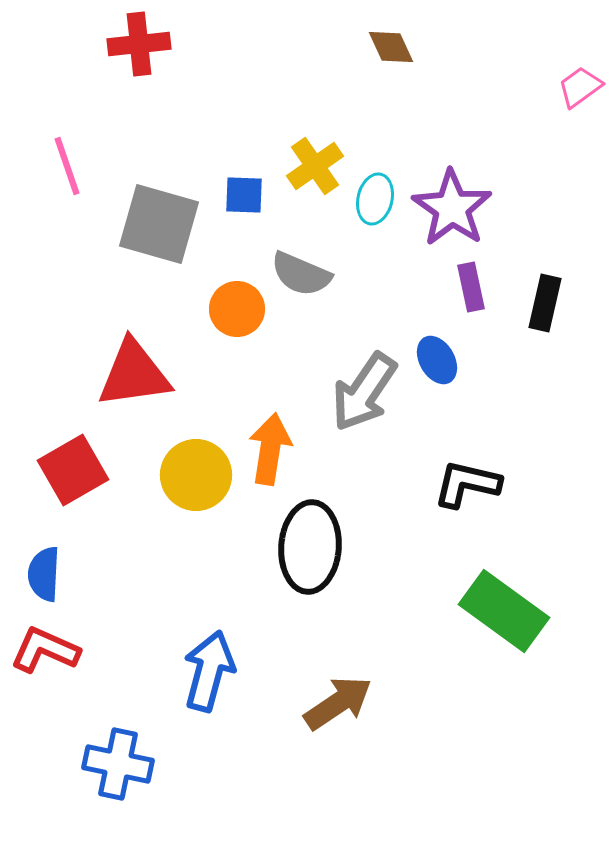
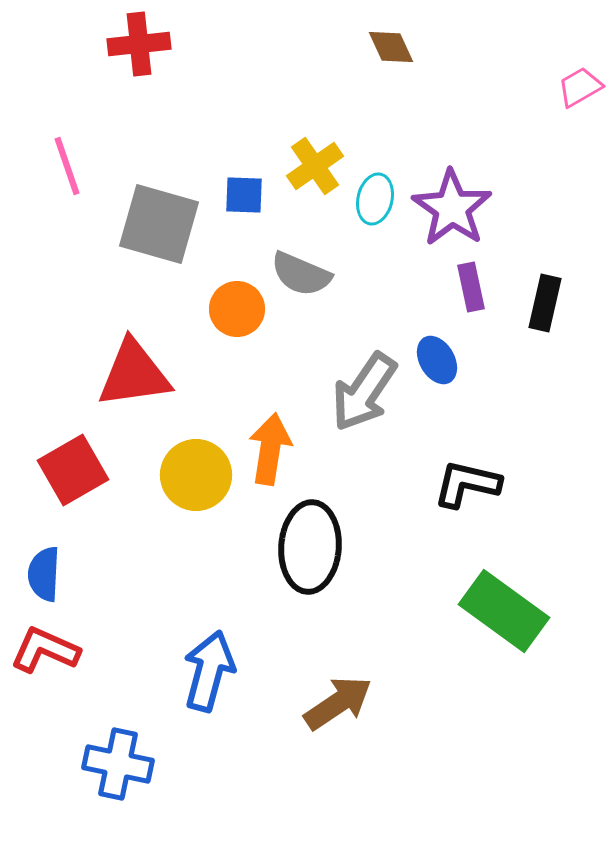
pink trapezoid: rotated 6 degrees clockwise
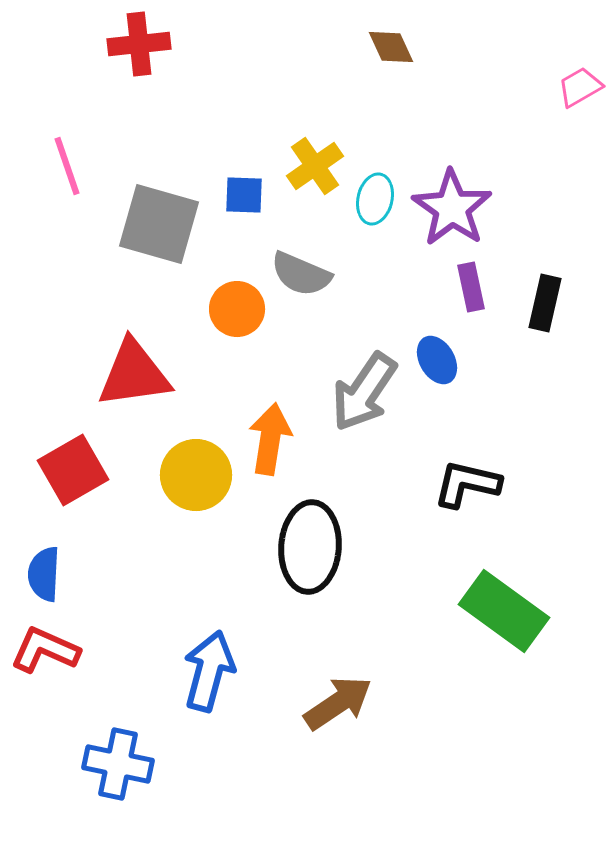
orange arrow: moved 10 px up
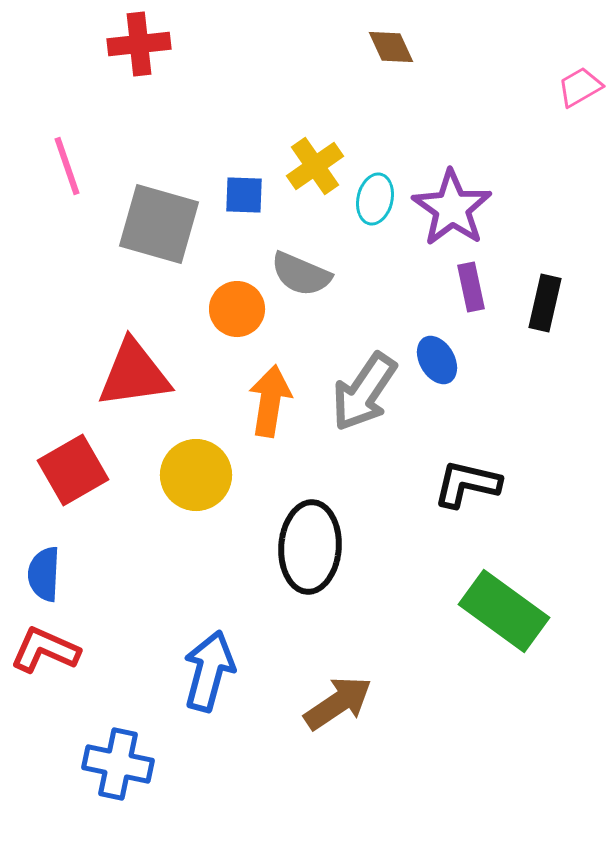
orange arrow: moved 38 px up
